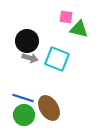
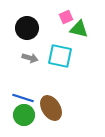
pink square: rotated 32 degrees counterclockwise
black circle: moved 13 px up
cyan square: moved 3 px right, 3 px up; rotated 10 degrees counterclockwise
brown ellipse: moved 2 px right
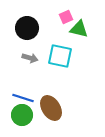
green circle: moved 2 px left
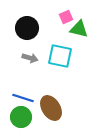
green circle: moved 1 px left, 2 px down
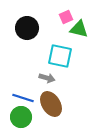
gray arrow: moved 17 px right, 20 px down
brown ellipse: moved 4 px up
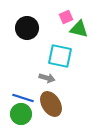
green circle: moved 3 px up
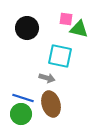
pink square: moved 2 px down; rotated 32 degrees clockwise
brown ellipse: rotated 15 degrees clockwise
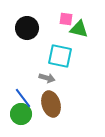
blue line: rotated 35 degrees clockwise
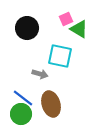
pink square: rotated 32 degrees counterclockwise
green triangle: rotated 18 degrees clockwise
gray arrow: moved 7 px left, 4 px up
blue line: rotated 15 degrees counterclockwise
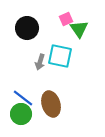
green triangle: rotated 24 degrees clockwise
gray arrow: moved 12 px up; rotated 91 degrees clockwise
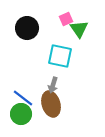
gray arrow: moved 13 px right, 23 px down
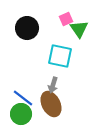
brown ellipse: rotated 10 degrees counterclockwise
